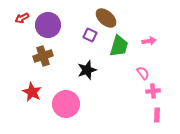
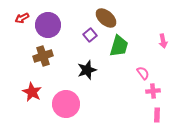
purple square: rotated 24 degrees clockwise
pink arrow: moved 14 px right; rotated 88 degrees clockwise
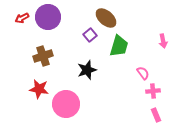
purple circle: moved 8 px up
red star: moved 7 px right, 3 px up; rotated 18 degrees counterclockwise
pink rectangle: moved 1 px left; rotated 24 degrees counterclockwise
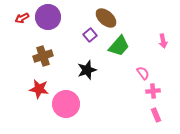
green trapezoid: rotated 25 degrees clockwise
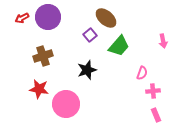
pink semicircle: moved 1 px left; rotated 56 degrees clockwise
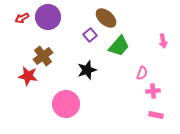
brown cross: rotated 18 degrees counterclockwise
red star: moved 11 px left, 13 px up
pink rectangle: rotated 56 degrees counterclockwise
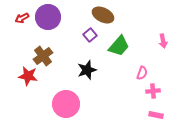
brown ellipse: moved 3 px left, 3 px up; rotated 15 degrees counterclockwise
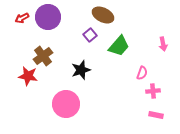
pink arrow: moved 3 px down
black star: moved 6 px left
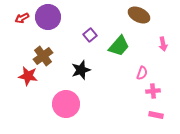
brown ellipse: moved 36 px right
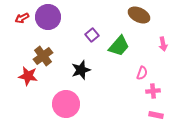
purple square: moved 2 px right
